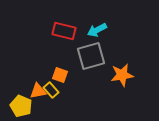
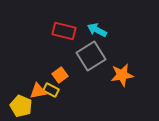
cyan arrow: rotated 54 degrees clockwise
gray square: rotated 16 degrees counterclockwise
orange square: rotated 35 degrees clockwise
yellow rectangle: rotated 21 degrees counterclockwise
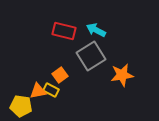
cyan arrow: moved 1 px left
yellow pentagon: rotated 15 degrees counterclockwise
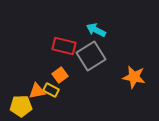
red rectangle: moved 15 px down
orange star: moved 12 px right, 2 px down; rotated 20 degrees clockwise
orange triangle: moved 1 px left
yellow pentagon: rotated 10 degrees counterclockwise
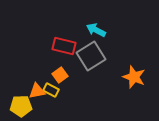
orange star: rotated 10 degrees clockwise
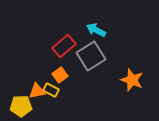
red rectangle: rotated 55 degrees counterclockwise
orange star: moved 2 px left, 3 px down
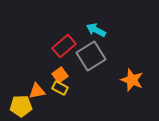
yellow rectangle: moved 9 px right, 2 px up
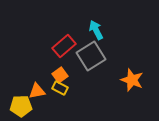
cyan arrow: rotated 36 degrees clockwise
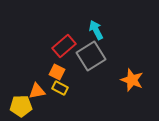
orange square: moved 3 px left, 3 px up; rotated 28 degrees counterclockwise
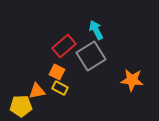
orange star: rotated 15 degrees counterclockwise
